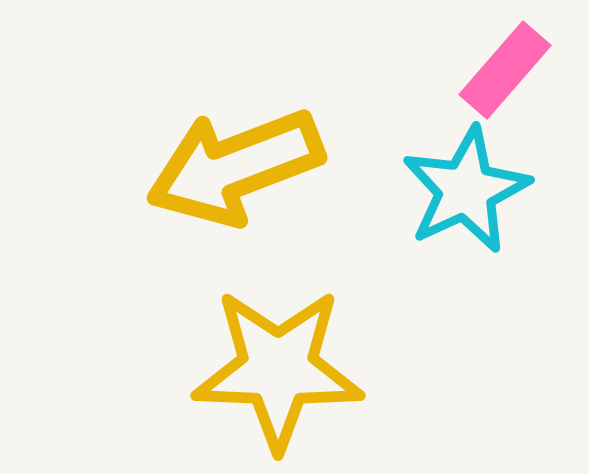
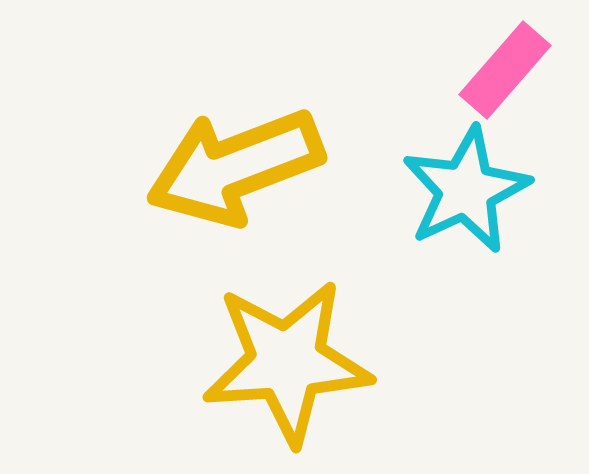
yellow star: moved 9 px right, 7 px up; rotated 6 degrees counterclockwise
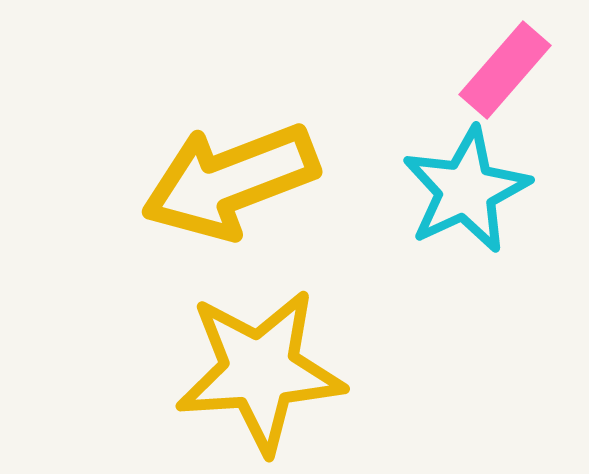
yellow arrow: moved 5 px left, 14 px down
yellow star: moved 27 px left, 9 px down
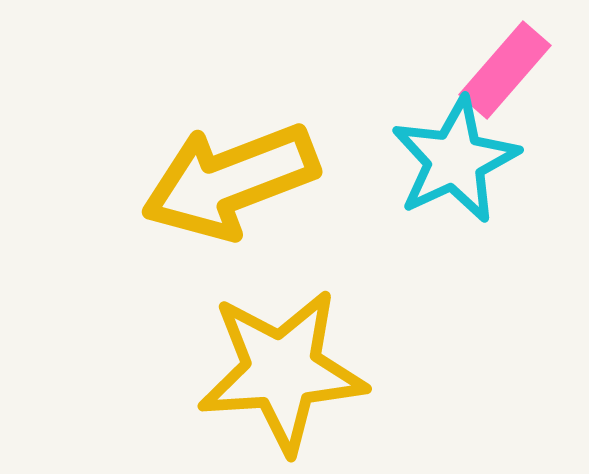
cyan star: moved 11 px left, 30 px up
yellow star: moved 22 px right
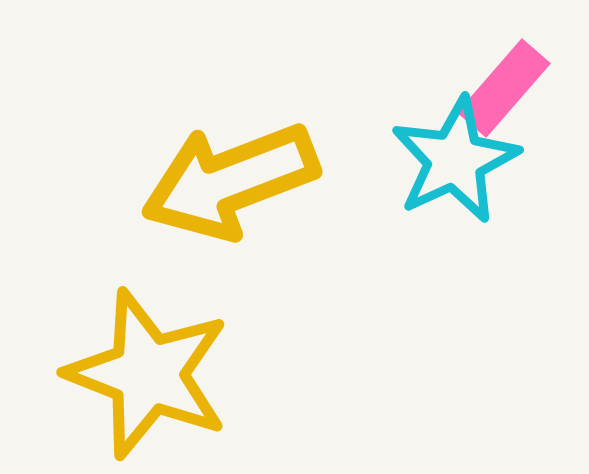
pink rectangle: moved 1 px left, 18 px down
yellow star: moved 134 px left, 3 px down; rotated 25 degrees clockwise
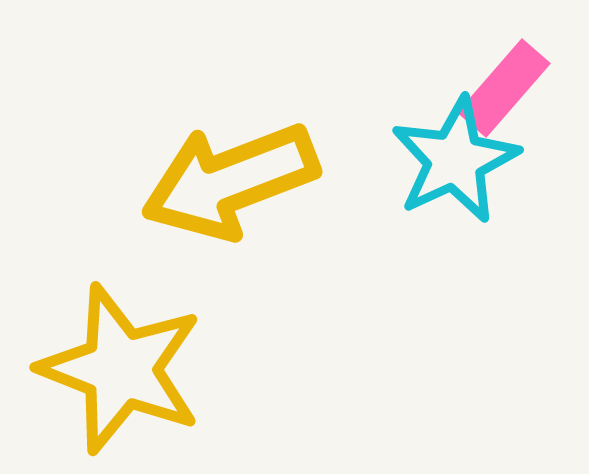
yellow star: moved 27 px left, 5 px up
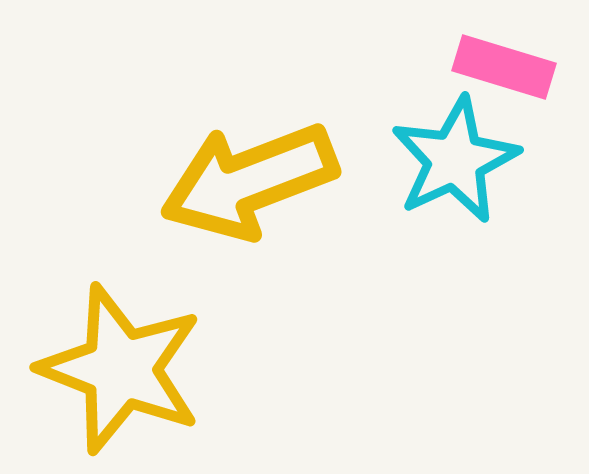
pink rectangle: moved 21 px up; rotated 66 degrees clockwise
yellow arrow: moved 19 px right
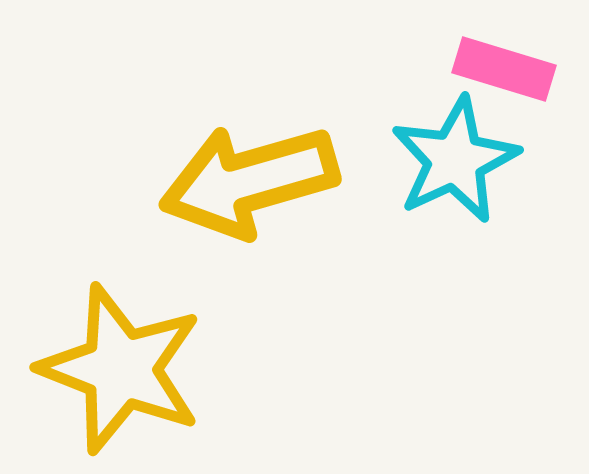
pink rectangle: moved 2 px down
yellow arrow: rotated 5 degrees clockwise
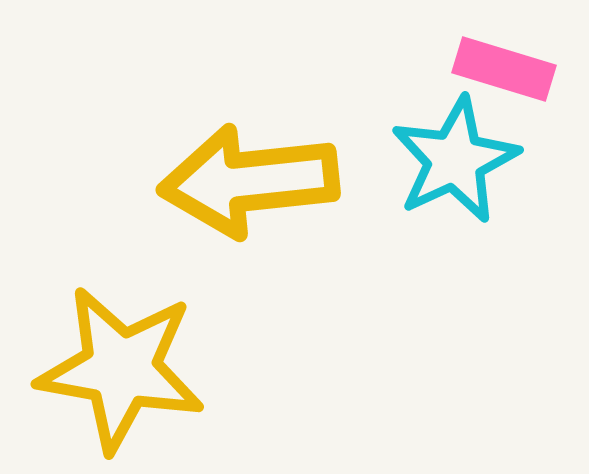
yellow arrow: rotated 10 degrees clockwise
yellow star: rotated 11 degrees counterclockwise
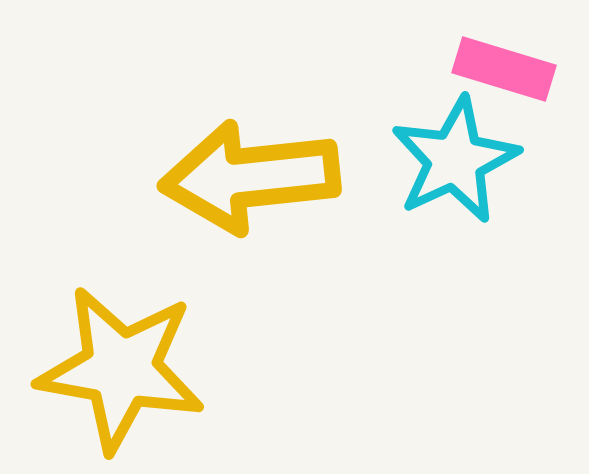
yellow arrow: moved 1 px right, 4 px up
